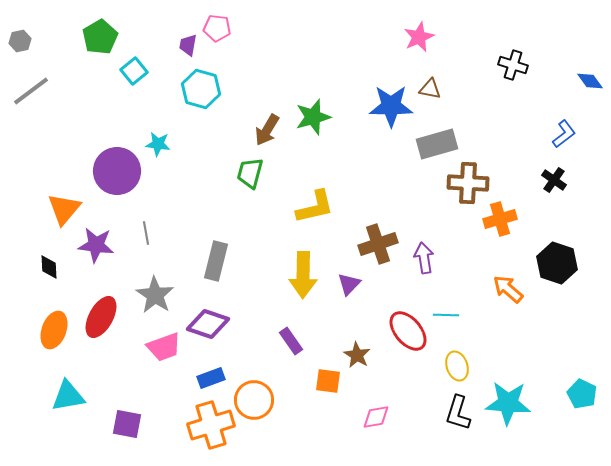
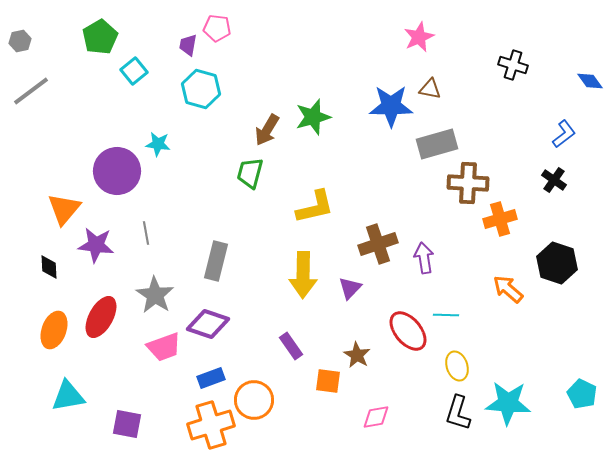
purple triangle at (349, 284): moved 1 px right, 4 px down
purple rectangle at (291, 341): moved 5 px down
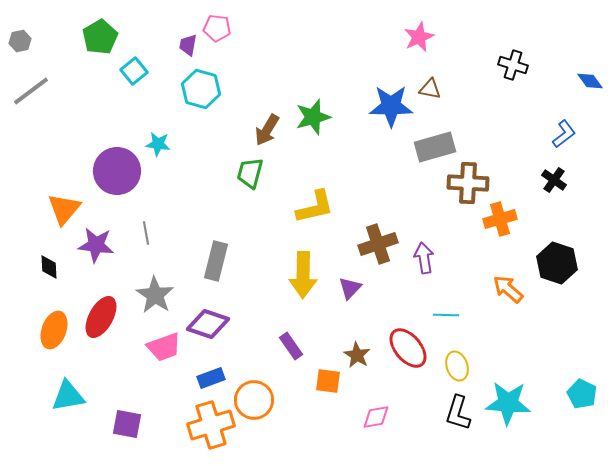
gray rectangle at (437, 144): moved 2 px left, 3 px down
red ellipse at (408, 331): moved 17 px down
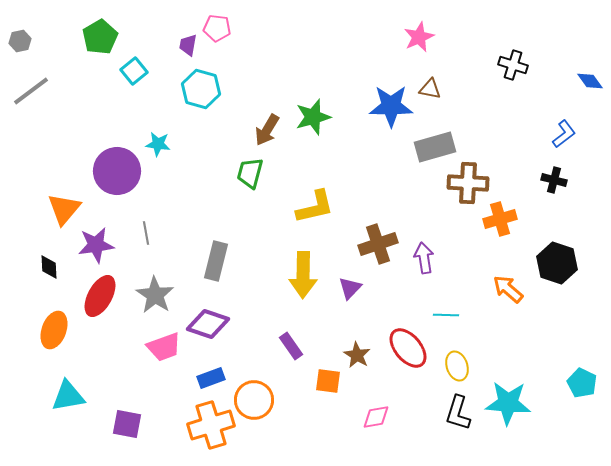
black cross at (554, 180): rotated 20 degrees counterclockwise
purple star at (96, 245): rotated 15 degrees counterclockwise
red ellipse at (101, 317): moved 1 px left, 21 px up
cyan pentagon at (582, 394): moved 11 px up
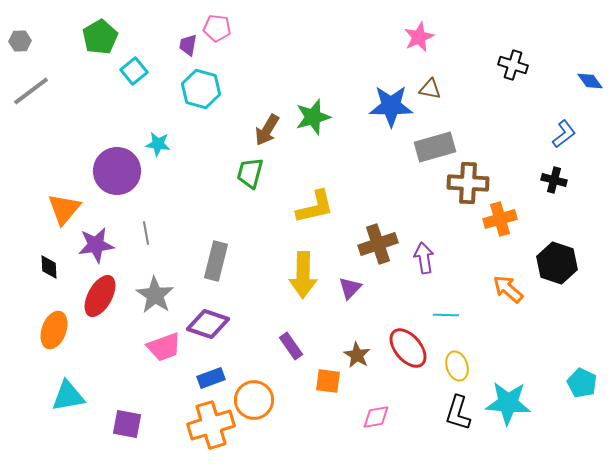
gray hexagon at (20, 41): rotated 10 degrees clockwise
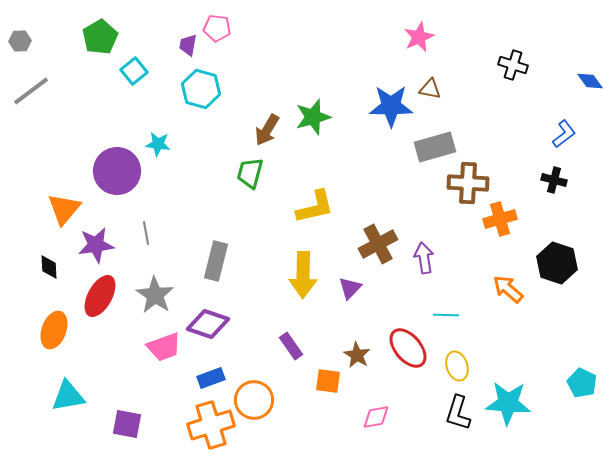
brown cross at (378, 244): rotated 9 degrees counterclockwise
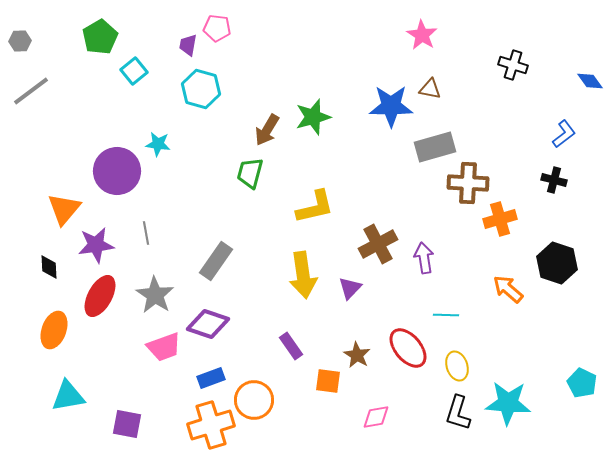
pink star at (419, 37): moved 3 px right, 2 px up; rotated 16 degrees counterclockwise
gray rectangle at (216, 261): rotated 21 degrees clockwise
yellow arrow at (303, 275): rotated 9 degrees counterclockwise
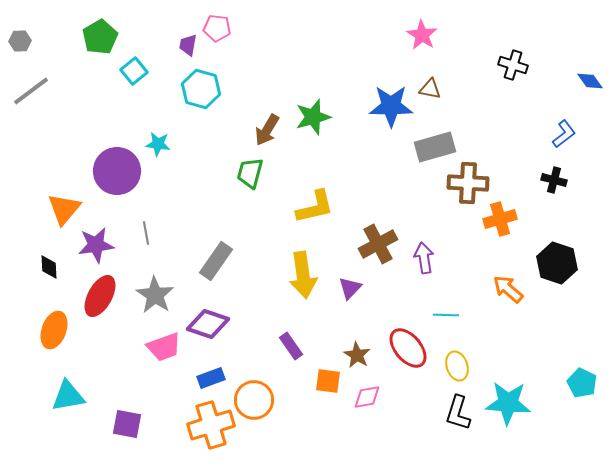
pink diamond at (376, 417): moved 9 px left, 20 px up
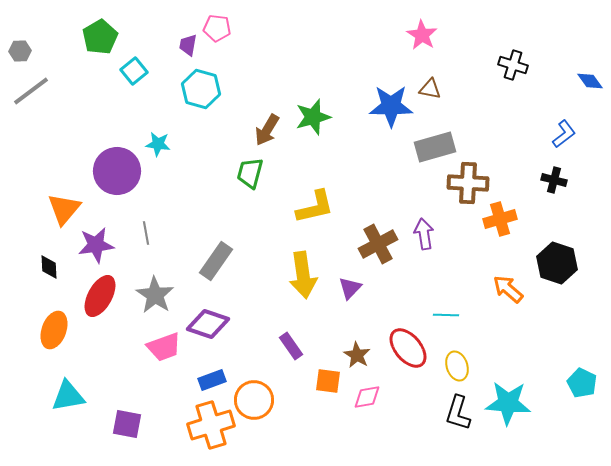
gray hexagon at (20, 41): moved 10 px down
purple arrow at (424, 258): moved 24 px up
blue rectangle at (211, 378): moved 1 px right, 2 px down
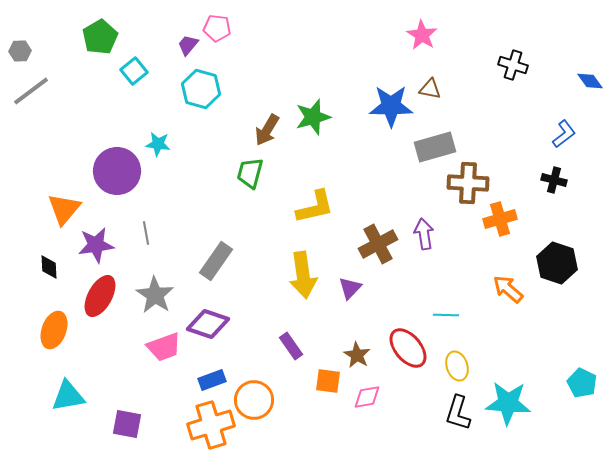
purple trapezoid at (188, 45): rotated 30 degrees clockwise
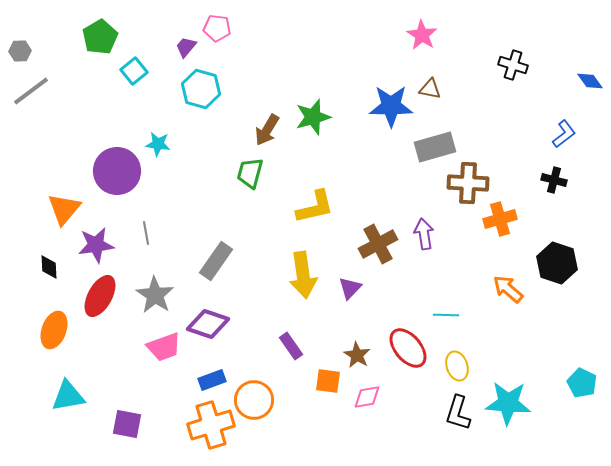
purple trapezoid at (188, 45): moved 2 px left, 2 px down
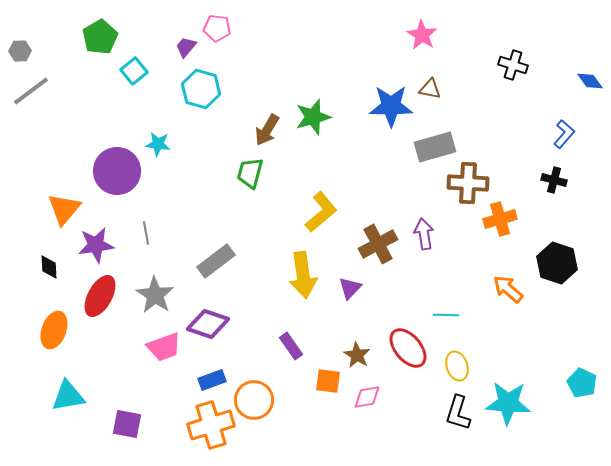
blue L-shape at (564, 134): rotated 12 degrees counterclockwise
yellow L-shape at (315, 207): moved 6 px right, 5 px down; rotated 27 degrees counterclockwise
gray rectangle at (216, 261): rotated 18 degrees clockwise
